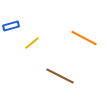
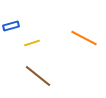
yellow line: rotated 21 degrees clockwise
brown line: moved 22 px left; rotated 12 degrees clockwise
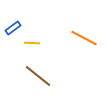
blue rectangle: moved 2 px right, 2 px down; rotated 21 degrees counterclockwise
yellow line: rotated 21 degrees clockwise
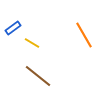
orange line: moved 3 px up; rotated 32 degrees clockwise
yellow line: rotated 28 degrees clockwise
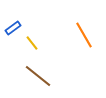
yellow line: rotated 21 degrees clockwise
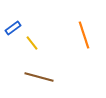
orange line: rotated 12 degrees clockwise
brown line: moved 1 px right, 1 px down; rotated 24 degrees counterclockwise
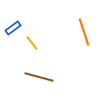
orange line: moved 3 px up
